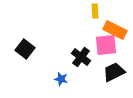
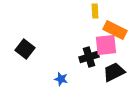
black cross: moved 8 px right; rotated 36 degrees clockwise
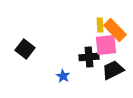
yellow rectangle: moved 5 px right, 14 px down
orange rectangle: rotated 20 degrees clockwise
black cross: rotated 12 degrees clockwise
black trapezoid: moved 1 px left, 2 px up
blue star: moved 2 px right, 3 px up; rotated 16 degrees clockwise
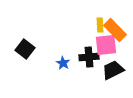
blue star: moved 13 px up
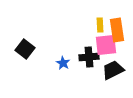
orange rectangle: moved 2 px right; rotated 35 degrees clockwise
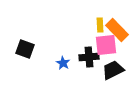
orange rectangle: rotated 35 degrees counterclockwise
black square: rotated 18 degrees counterclockwise
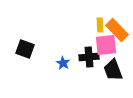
black trapezoid: rotated 85 degrees counterclockwise
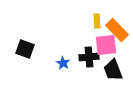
yellow rectangle: moved 3 px left, 4 px up
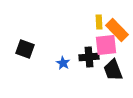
yellow rectangle: moved 2 px right, 1 px down
